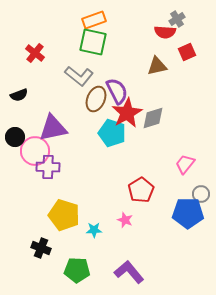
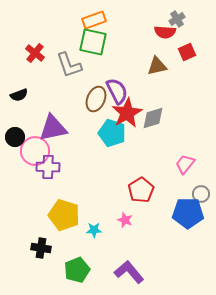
gray L-shape: moved 10 px left, 11 px up; rotated 32 degrees clockwise
black cross: rotated 12 degrees counterclockwise
green pentagon: rotated 25 degrees counterclockwise
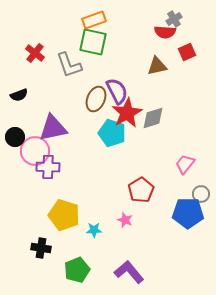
gray cross: moved 3 px left
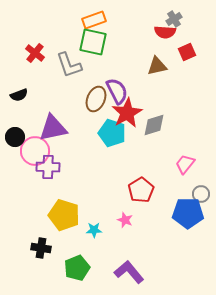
gray diamond: moved 1 px right, 7 px down
green pentagon: moved 2 px up
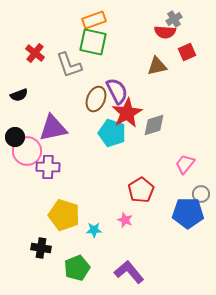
pink circle: moved 8 px left
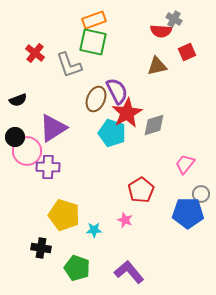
gray cross: rotated 28 degrees counterclockwise
red semicircle: moved 4 px left, 1 px up
black semicircle: moved 1 px left, 5 px down
purple triangle: rotated 20 degrees counterclockwise
green pentagon: rotated 30 degrees counterclockwise
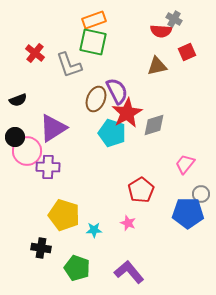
pink star: moved 3 px right, 3 px down
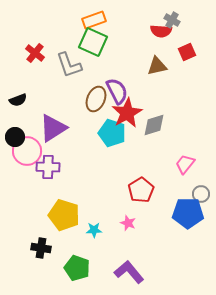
gray cross: moved 2 px left, 1 px down
green square: rotated 12 degrees clockwise
